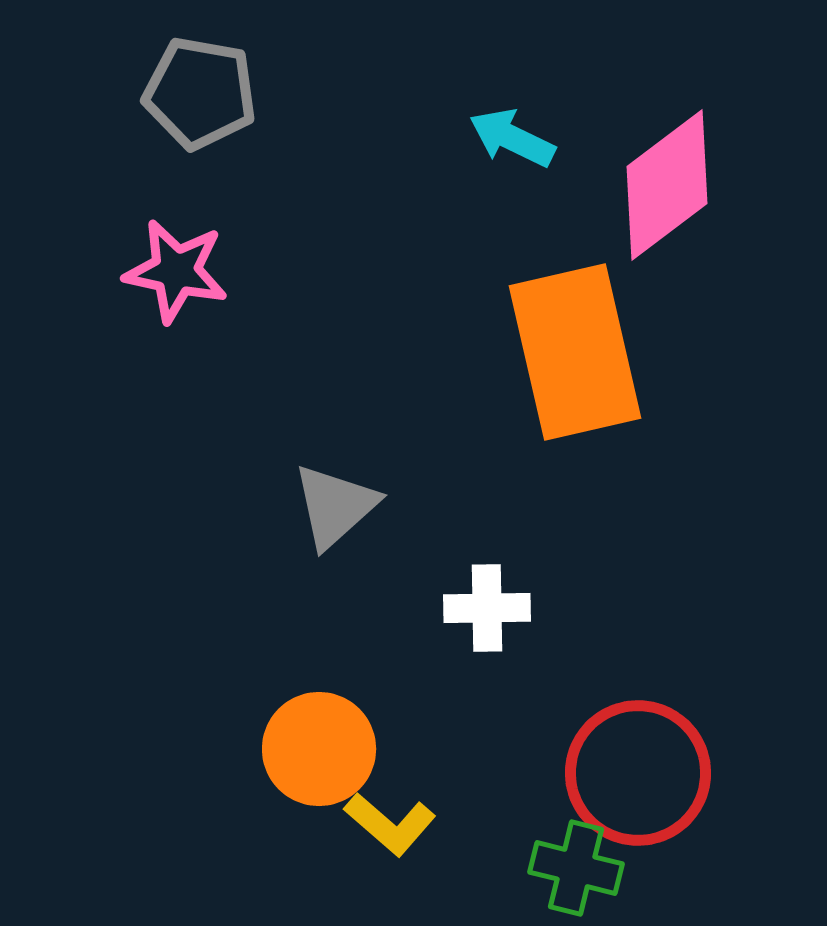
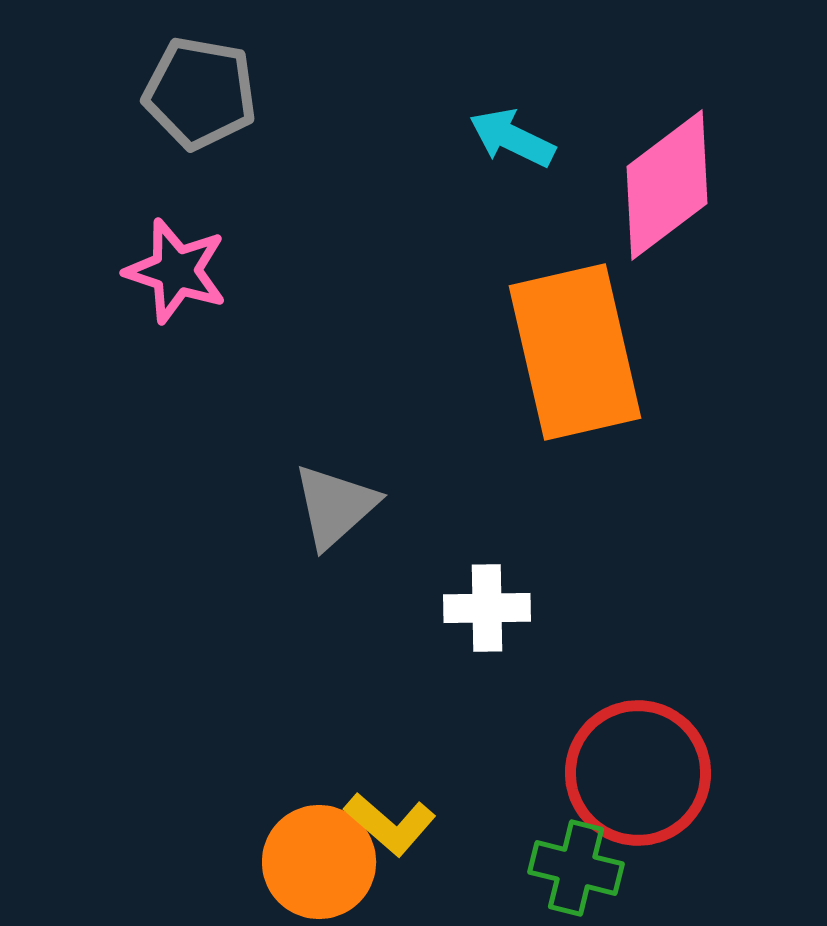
pink star: rotated 6 degrees clockwise
orange circle: moved 113 px down
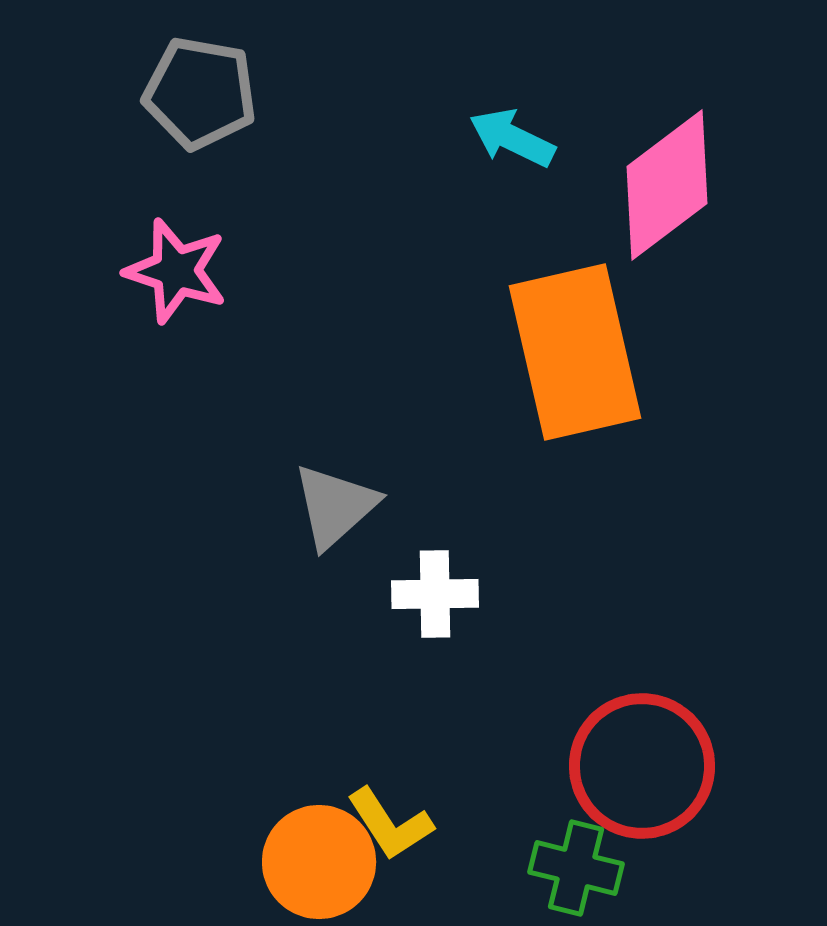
white cross: moved 52 px left, 14 px up
red circle: moved 4 px right, 7 px up
yellow L-shape: rotated 16 degrees clockwise
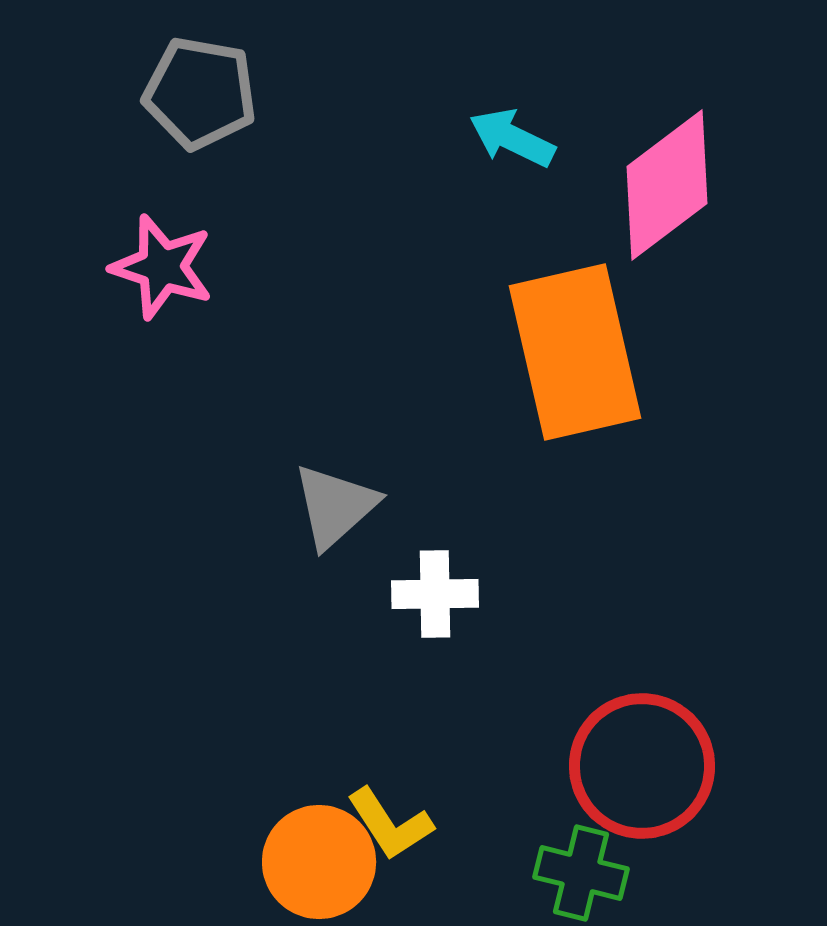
pink star: moved 14 px left, 4 px up
green cross: moved 5 px right, 5 px down
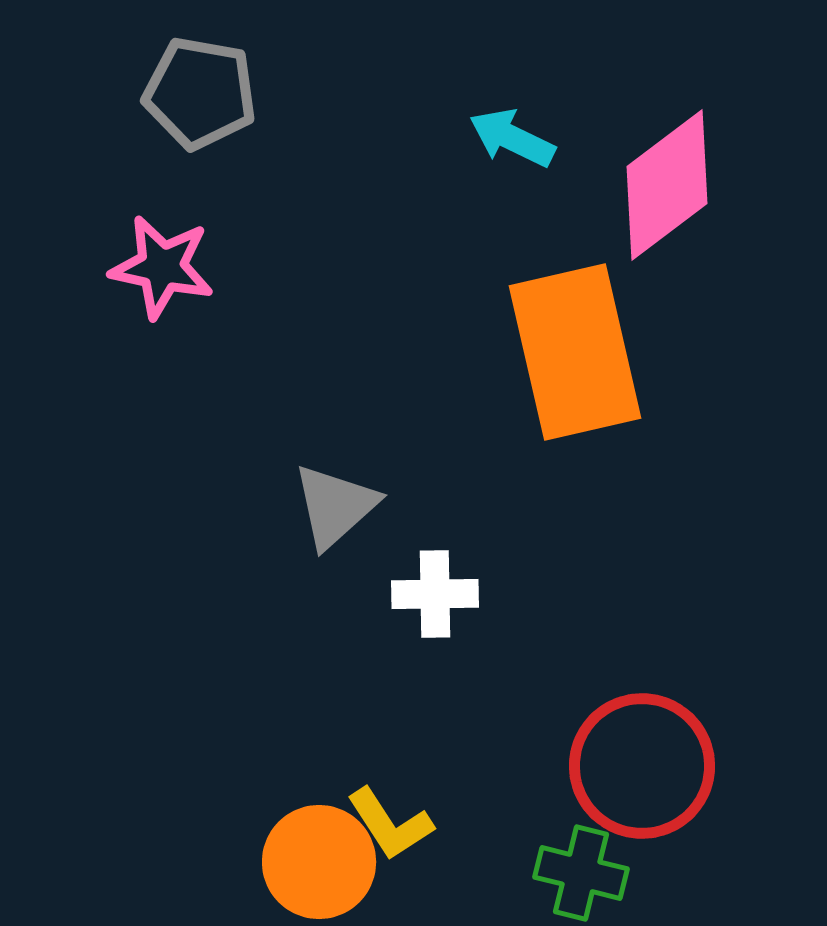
pink star: rotated 6 degrees counterclockwise
